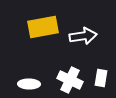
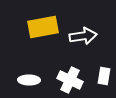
white rectangle: moved 3 px right, 2 px up
white ellipse: moved 4 px up
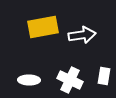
white arrow: moved 1 px left, 1 px up
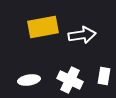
white ellipse: rotated 10 degrees counterclockwise
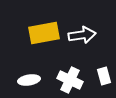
yellow rectangle: moved 1 px right, 6 px down
white rectangle: rotated 24 degrees counterclockwise
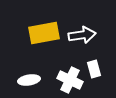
white rectangle: moved 10 px left, 7 px up
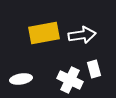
white ellipse: moved 8 px left, 1 px up
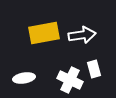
white ellipse: moved 3 px right, 1 px up
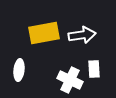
white rectangle: rotated 12 degrees clockwise
white ellipse: moved 5 px left, 8 px up; rotated 75 degrees counterclockwise
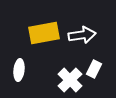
white rectangle: rotated 30 degrees clockwise
white cross: rotated 20 degrees clockwise
